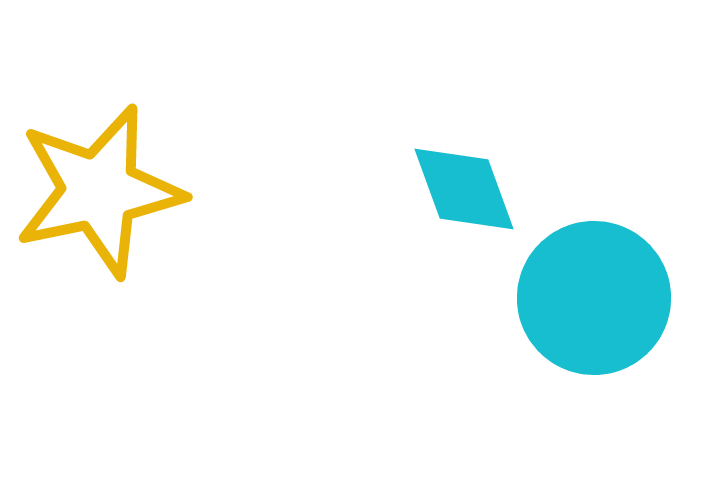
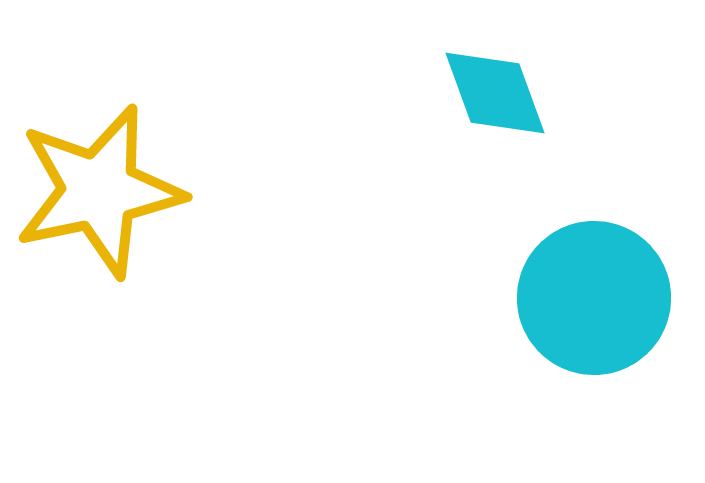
cyan diamond: moved 31 px right, 96 px up
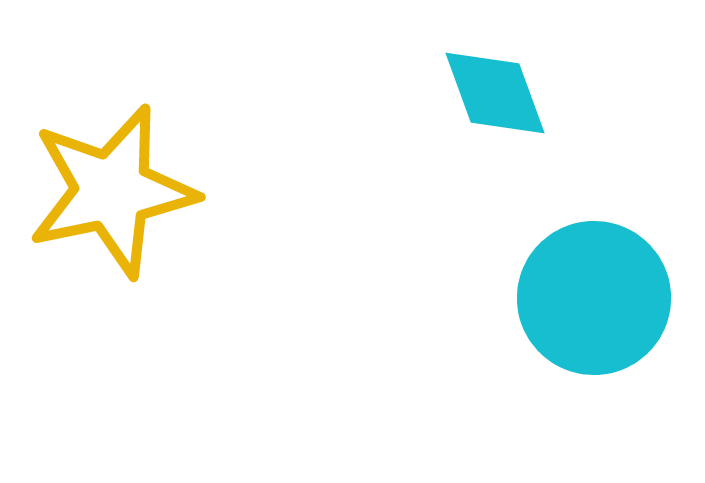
yellow star: moved 13 px right
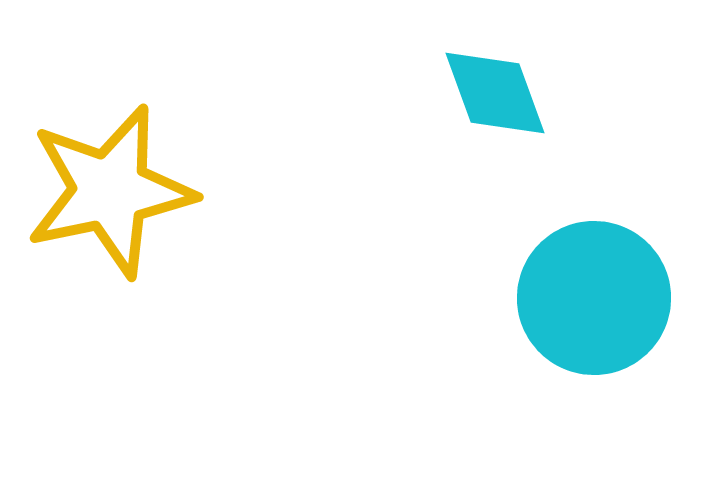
yellow star: moved 2 px left
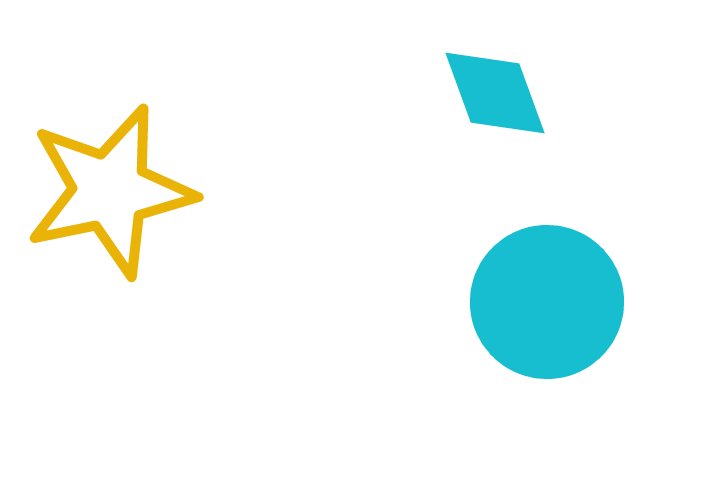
cyan circle: moved 47 px left, 4 px down
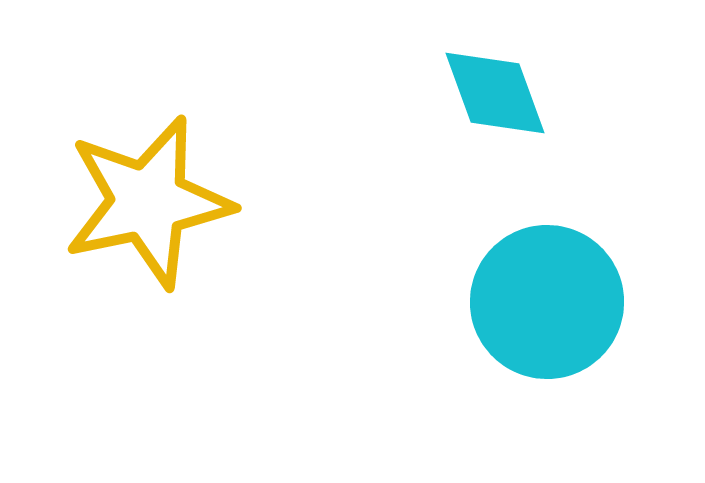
yellow star: moved 38 px right, 11 px down
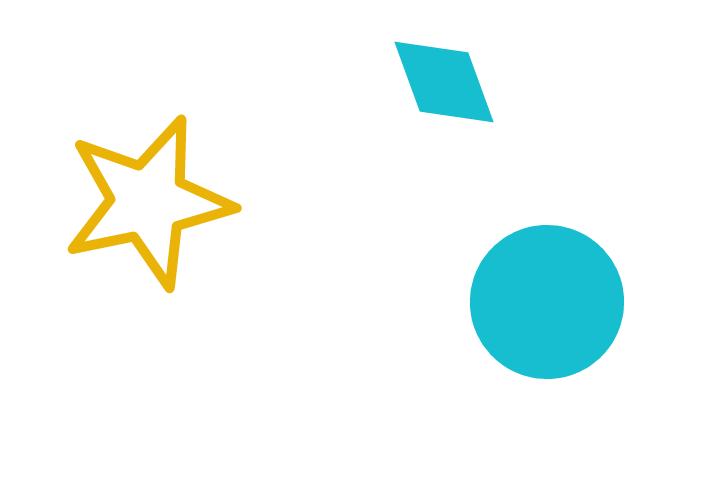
cyan diamond: moved 51 px left, 11 px up
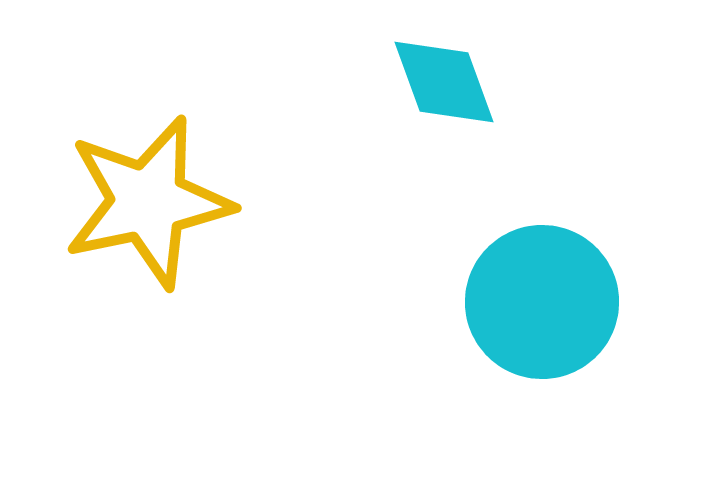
cyan circle: moved 5 px left
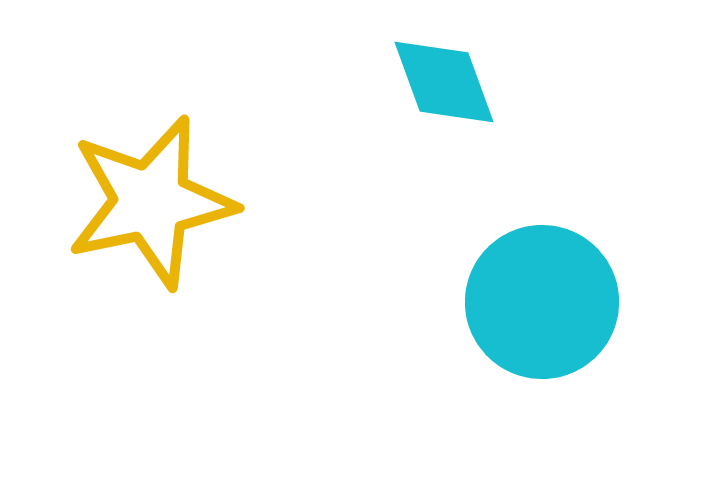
yellow star: moved 3 px right
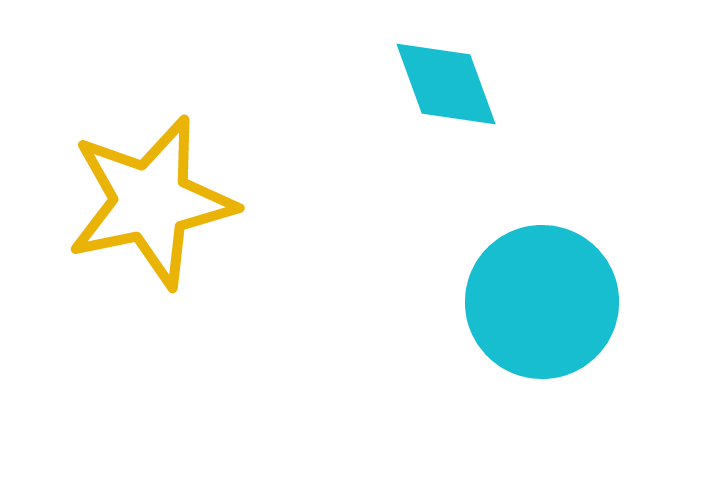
cyan diamond: moved 2 px right, 2 px down
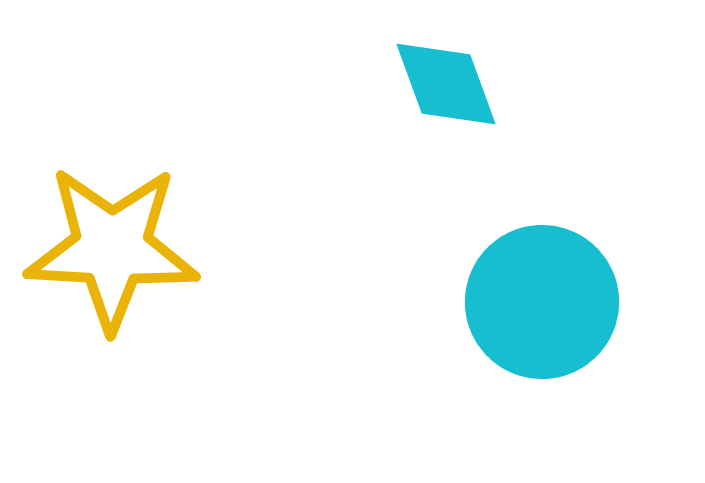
yellow star: moved 39 px left, 46 px down; rotated 15 degrees clockwise
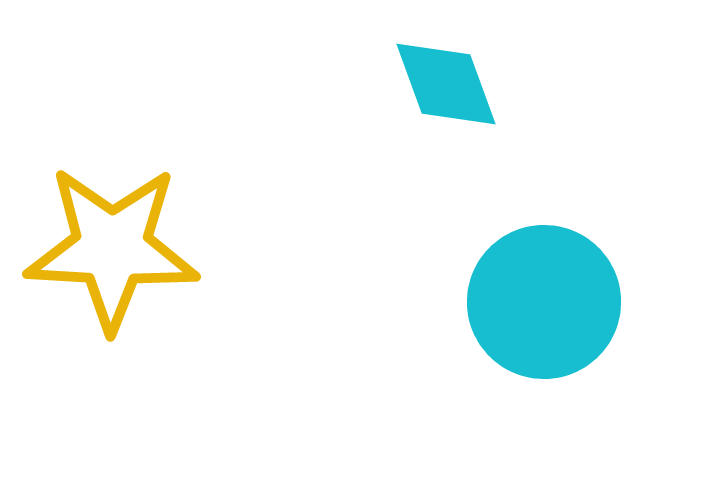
cyan circle: moved 2 px right
